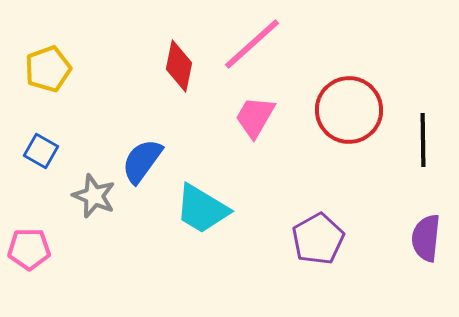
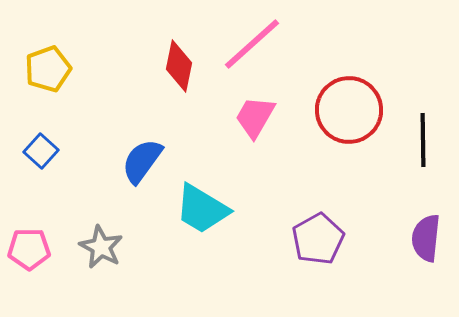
blue square: rotated 12 degrees clockwise
gray star: moved 7 px right, 51 px down; rotated 6 degrees clockwise
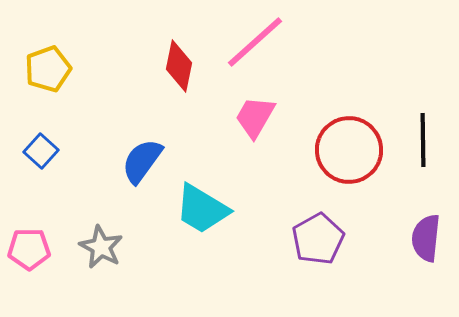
pink line: moved 3 px right, 2 px up
red circle: moved 40 px down
